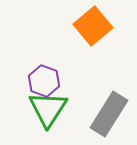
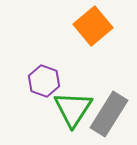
green triangle: moved 25 px right
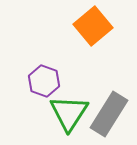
green triangle: moved 4 px left, 4 px down
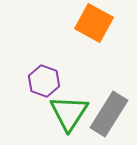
orange square: moved 1 px right, 3 px up; rotated 21 degrees counterclockwise
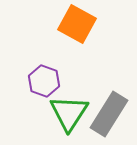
orange square: moved 17 px left, 1 px down
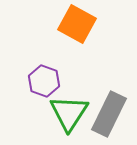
gray rectangle: rotated 6 degrees counterclockwise
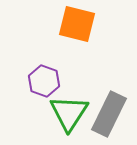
orange square: rotated 15 degrees counterclockwise
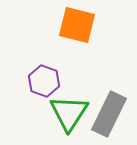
orange square: moved 1 px down
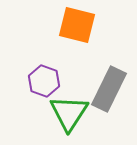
gray rectangle: moved 25 px up
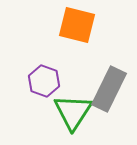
green triangle: moved 4 px right, 1 px up
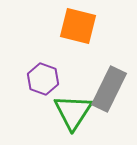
orange square: moved 1 px right, 1 px down
purple hexagon: moved 1 px left, 2 px up
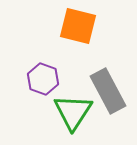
gray rectangle: moved 1 px left, 2 px down; rotated 54 degrees counterclockwise
